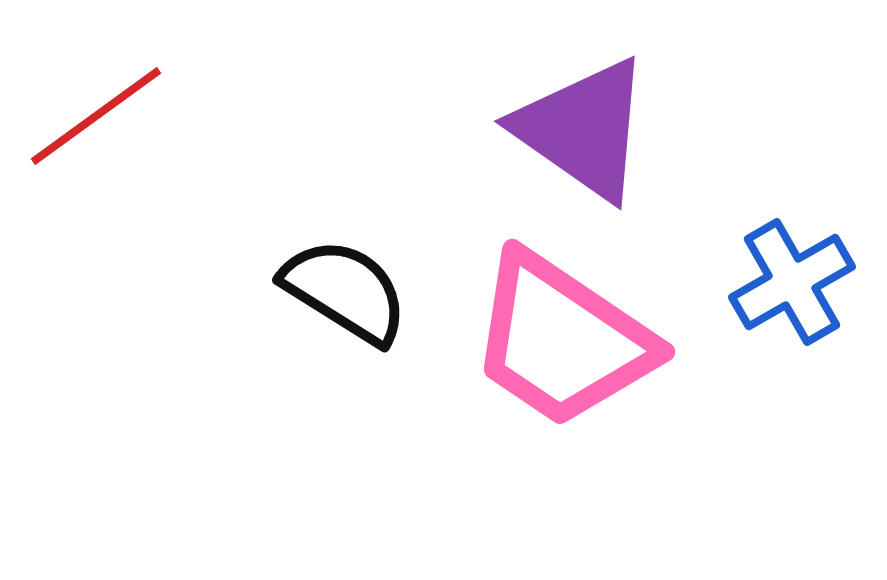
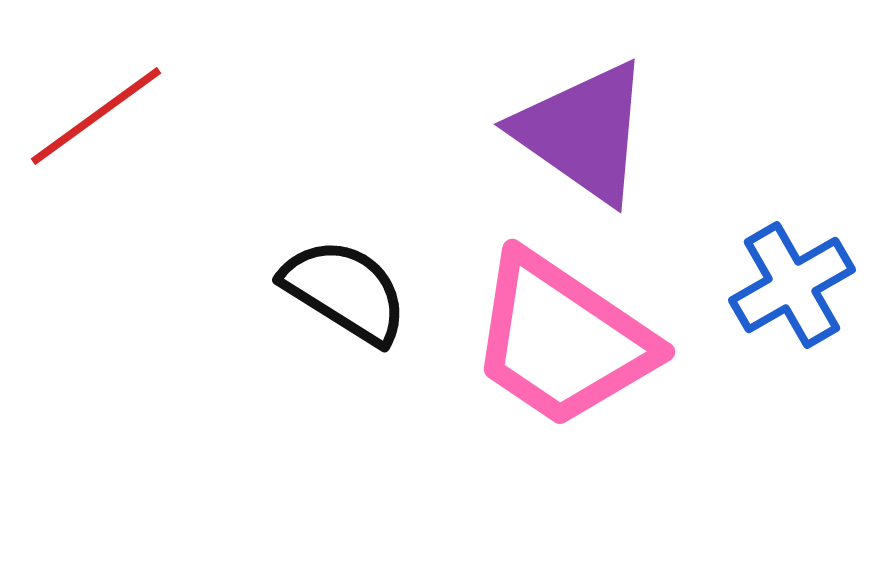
purple triangle: moved 3 px down
blue cross: moved 3 px down
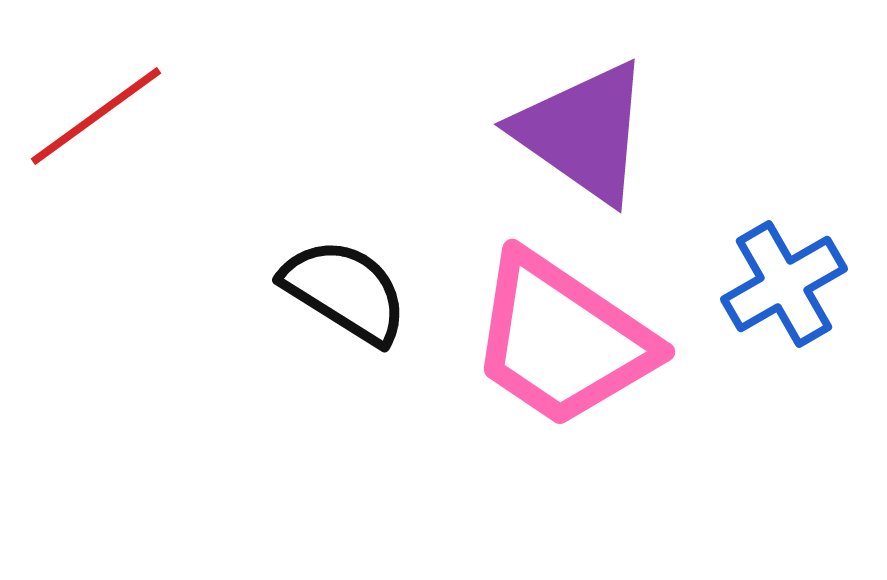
blue cross: moved 8 px left, 1 px up
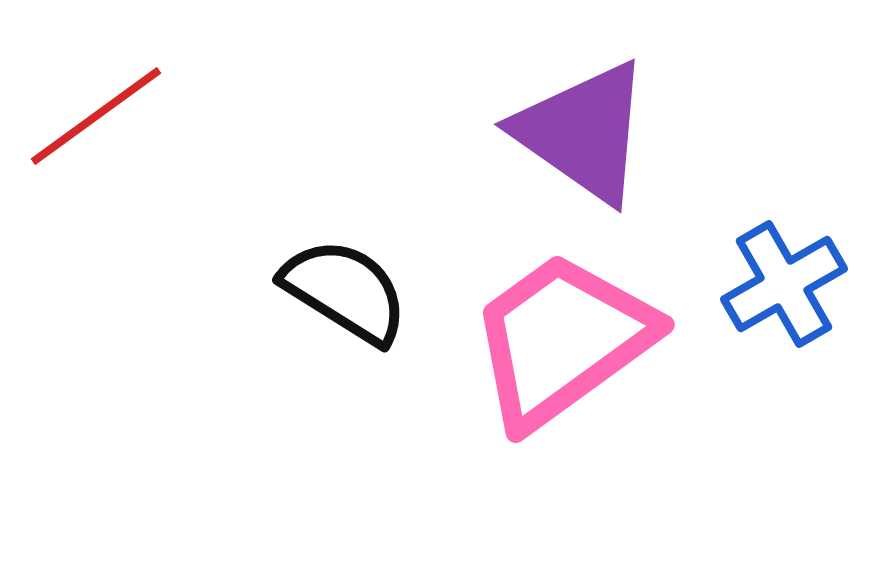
pink trapezoid: rotated 110 degrees clockwise
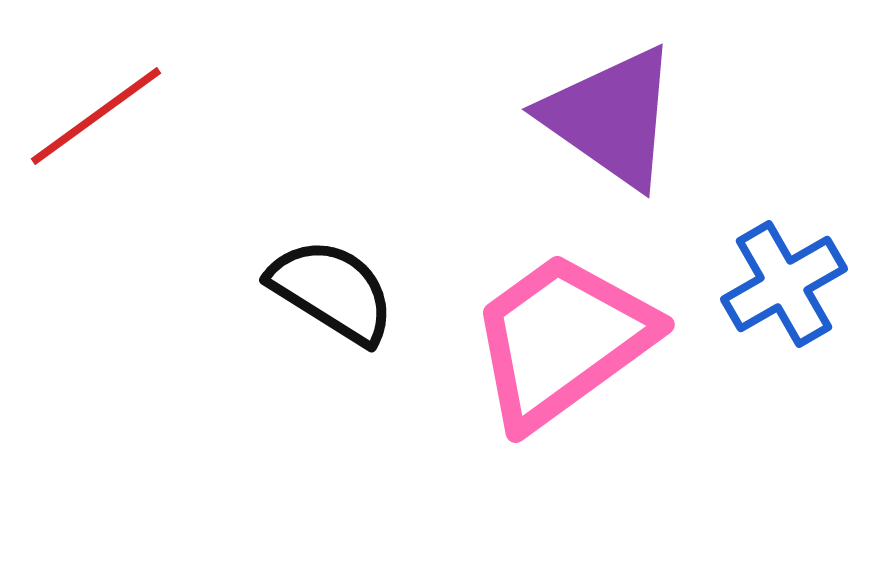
purple triangle: moved 28 px right, 15 px up
black semicircle: moved 13 px left
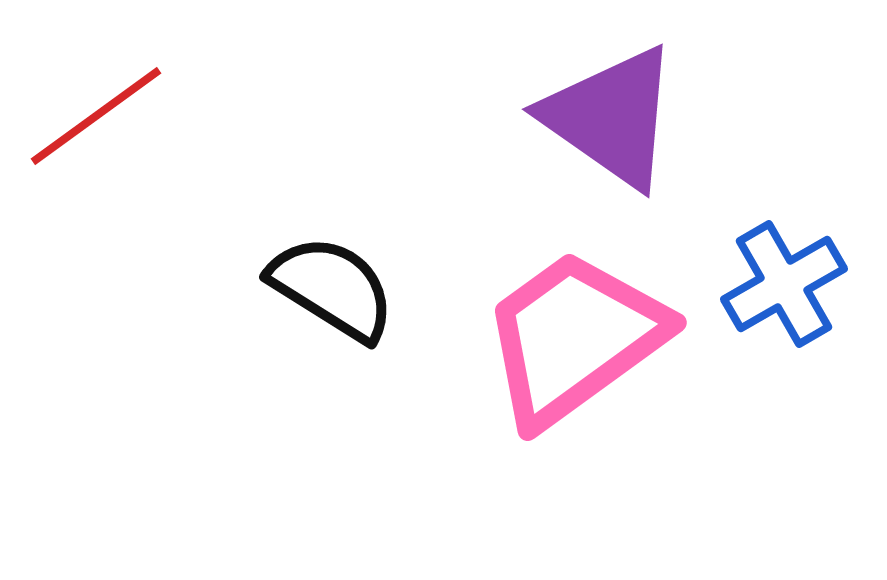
black semicircle: moved 3 px up
pink trapezoid: moved 12 px right, 2 px up
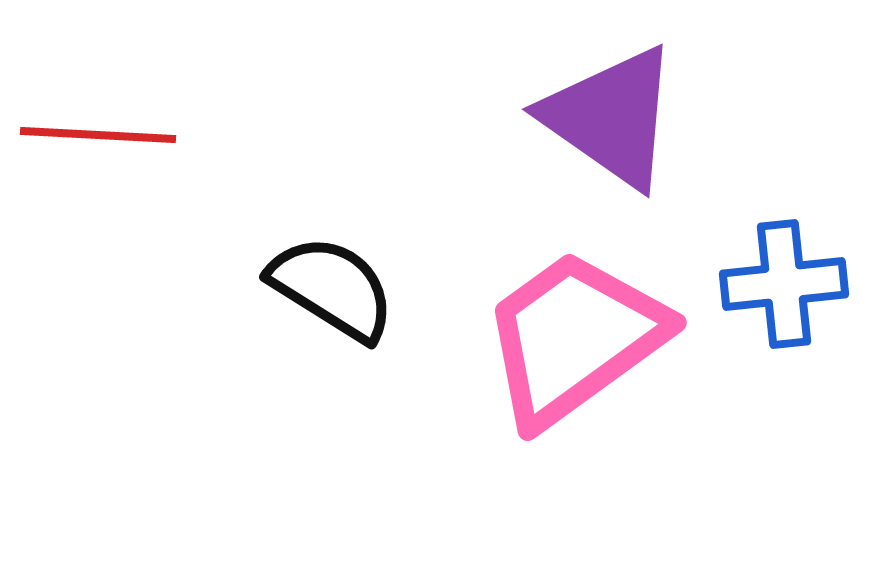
red line: moved 2 px right, 19 px down; rotated 39 degrees clockwise
blue cross: rotated 24 degrees clockwise
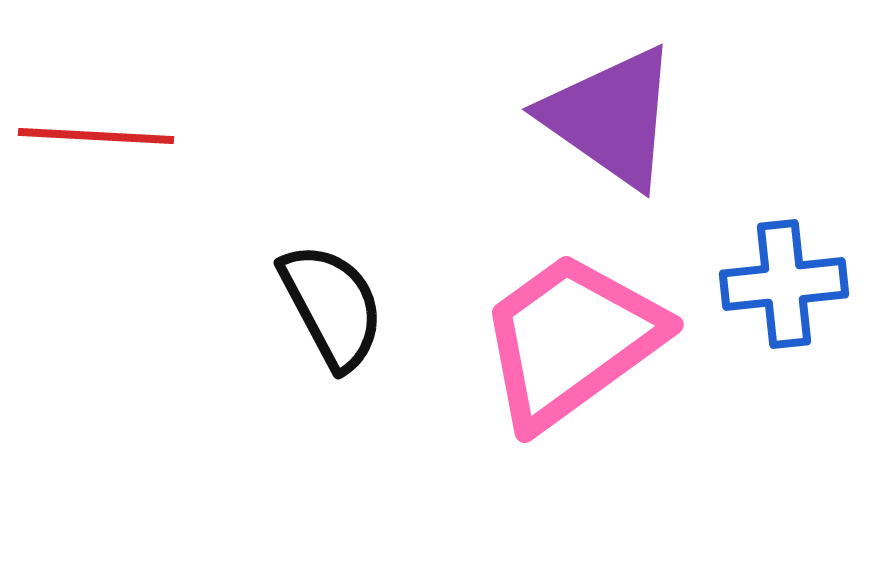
red line: moved 2 px left, 1 px down
black semicircle: moved 18 px down; rotated 30 degrees clockwise
pink trapezoid: moved 3 px left, 2 px down
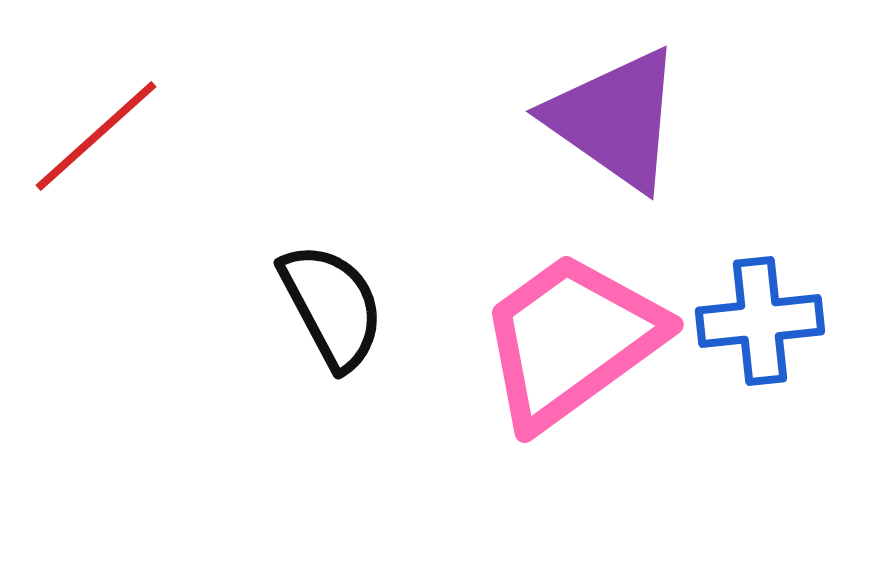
purple triangle: moved 4 px right, 2 px down
red line: rotated 45 degrees counterclockwise
blue cross: moved 24 px left, 37 px down
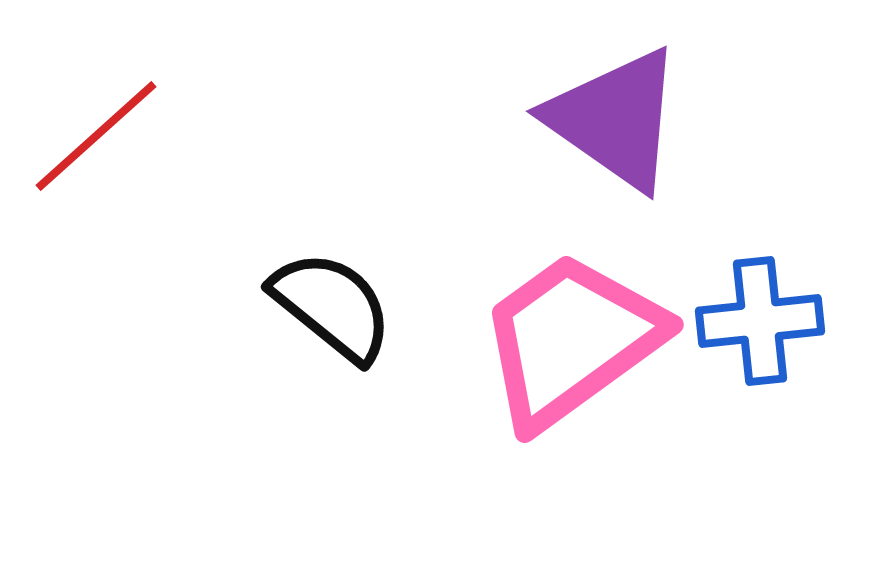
black semicircle: rotated 23 degrees counterclockwise
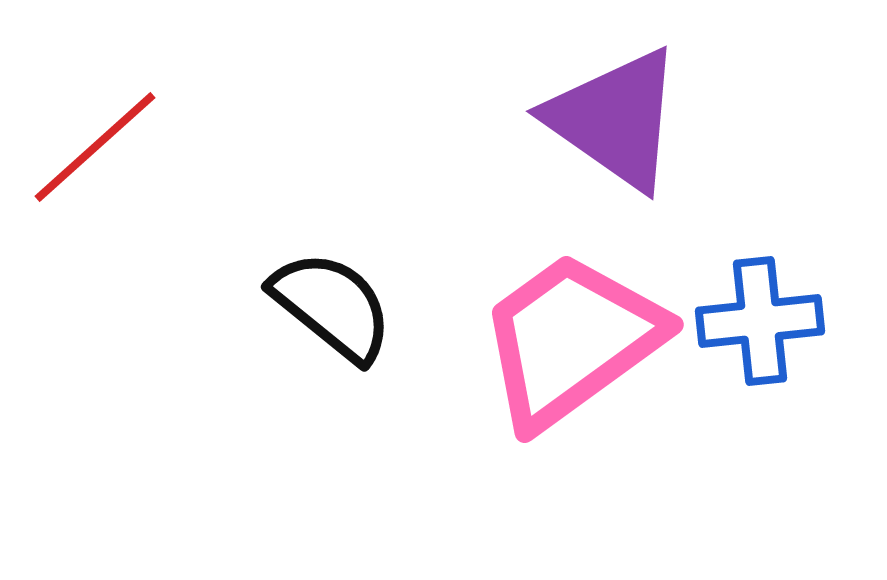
red line: moved 1 px left, 11 px down
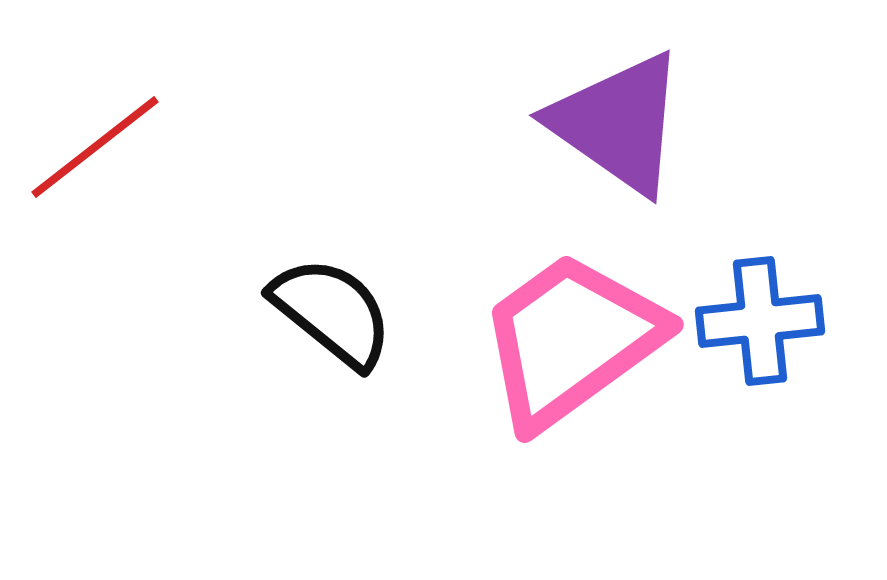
purple triangle: moved 3 px right, 4 px down
red line: rotated 4 degrees clockwise
black semicircle: moved 6 px down
